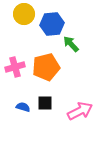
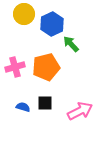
blue hexagon: rotated 20 degrees counterclockwise
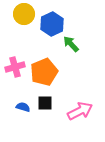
orange pentagon: moved 2 px left, 5 px down; rotated 8 degrees counterclockwise
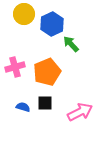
orange pentagon: moved 3 px right
pink arrow: moved 1 px down
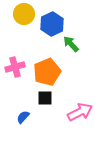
black square: moved 5 px up
blue semicircle: moved 10 px down; rotated 64 degrees counterclockwise
